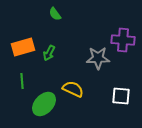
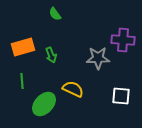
green arrow: moved 2 px right, 2 px down; rotated 49 degrees counterclockwise
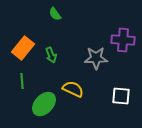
orange rectangle: moved 1 px down; rotated 35 degrees counterclockwise
gray star: moved 2 px left
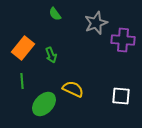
gray star: moved 35 px up; rotated 20 degrees counterclockwise
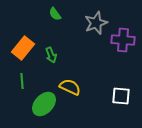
yellow semicircle: moved 3 px left, 2 px up
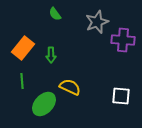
gray star: moved 1 px right, 1 px up
green arrow: rotated 21 degrees clockwise
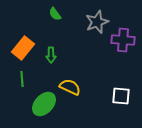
green line: moved 2 px up
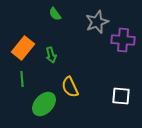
green arrow: rotated 14 degrees counterclockwise
yellow semicircle: rotated 140 degrees counterclockwise
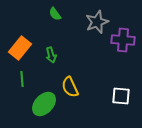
orange rectangle: moved 3 px left
